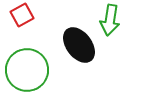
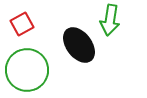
red square: moved 9 px down
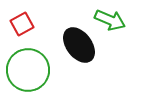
green arrow: rotated 76 degrees counterclockwise
green circle: moved 1 px right
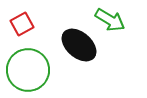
green arrow: rotated 8 degrees clockwise
black ellipse: rotated 12 degrees counterclockwise
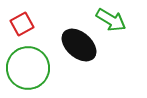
green arrow: moved 1 px right
green circle: moved 2 px up
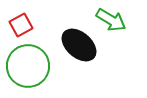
red square: moved 1 px left, 1 px down
green circle: moved 2 px up
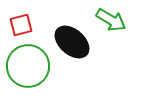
red square: rotated 15 degrees clockwise
black ellipse: moved 7 px left, 3 px up
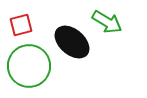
green arrow: moved 4 px left, 2 px down
green circle: moved 1 px right
